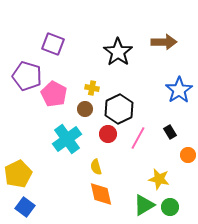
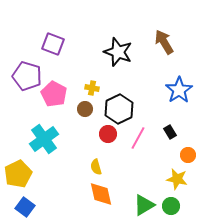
brown arrow: rotated 120 degrees counterclockwise
black star: rotated 16 degrees counterclockwise
cyan cross: moved 23 px left
yellow star: moved 18 px right
green circle: moved 1 px right, 1 px up
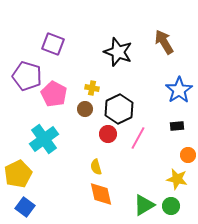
black rectangle: moved 7 px right, 6 px up; rotated 64 degrees counterclockwise
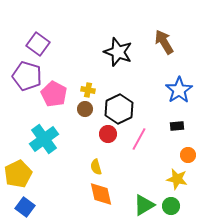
purple square: moved 15 px left; rotated 15 degrees clockwise
yellow cross: moved 4 px left, 2 px down
pink line: moved 1 px right, 1 px down
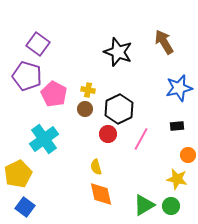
blue star: moved 2 px up; rotated 20 degrees clockwise
pink line: moved 2 px right
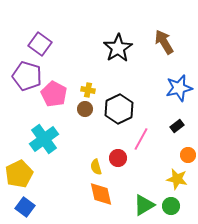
purple square: moved 2 px right
black star: moved 4 px up; rotated 20 degrees clockwise
black rectangle: rotated 32 degrees counterclockwise
red circle: moved 10 px right, 24 px down
yellow pentagon: moved 1 px right
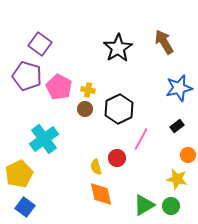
pink pentagon: moved 5 px right, 7 px up
red circle: moved 1 px left
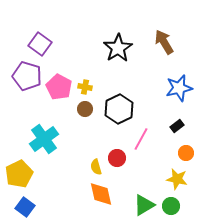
yellow cross: moved 3 px left, 3 px up
orange circle: moved 2 px left, 2 px up
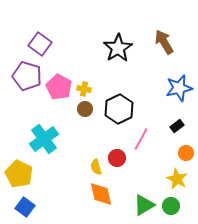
yellow cross: moved 1 px left, 2 px down
yellow pentagon: rotated 20 degrees counterclockwise
yellow star: rotated 15 degrees clockwise
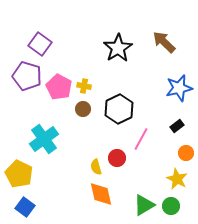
brown arrow: rotated 15 degrees counterclockwise
yellow cross: moved 3 px up
brown circle: moved 2 px left
